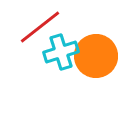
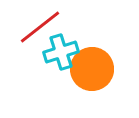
orange circle: moved 4 px left, 13 px down
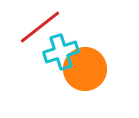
orange circle: moved 7 px left
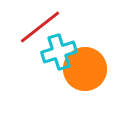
cyan cross: moved 2 px left
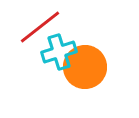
orange circle: moved 2 px up
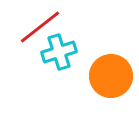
orange circle: moved 26 px right, 9 px down
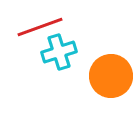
red line: rotated 18 degrees clockwise
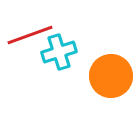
red line: moved 10 px left, 8 px down
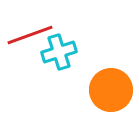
orange circle: moved 14 px down
